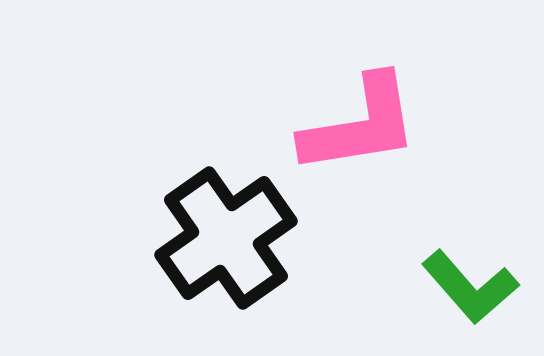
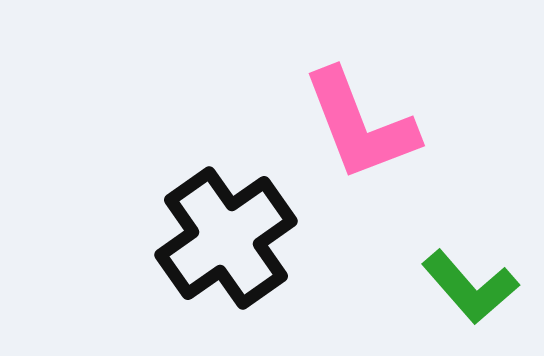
pink L-shape: rotated 78 degrees clockwise
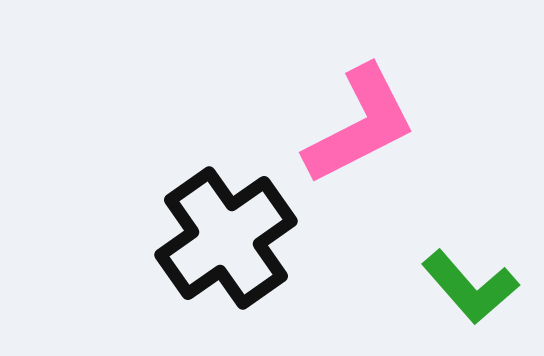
pink L-shape: rotated 96 degrees counterclockwise
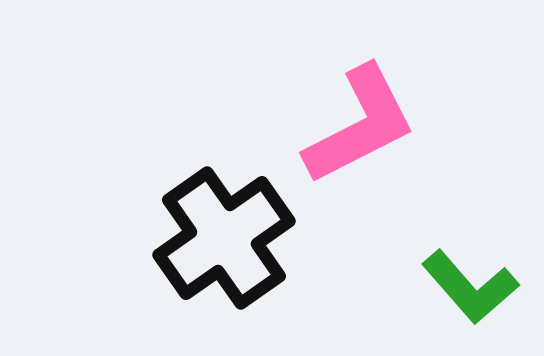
black cross: moved 2 px left
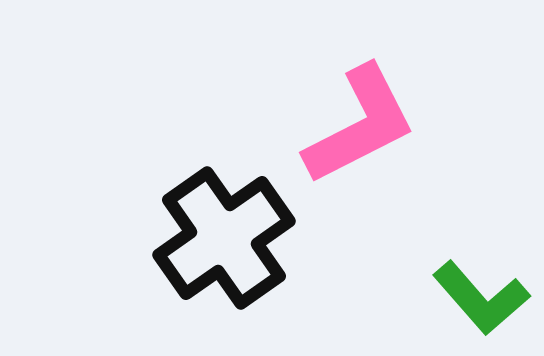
green L-shape: moved 11 px right, 11 px down
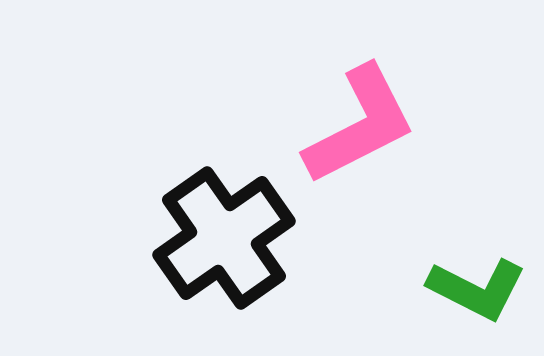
green L-shape: moved 4 px left, 9 px up; rotated 22 degrees counterclockwise
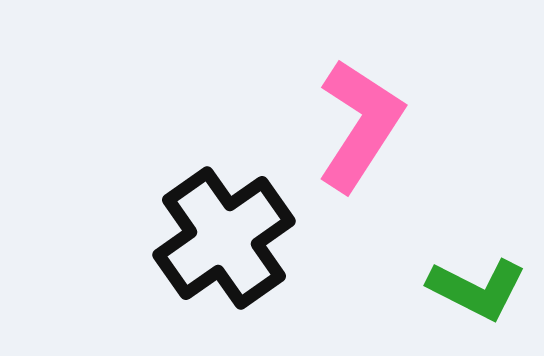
pink L-shape: rotated 30 degrees counterclockwise
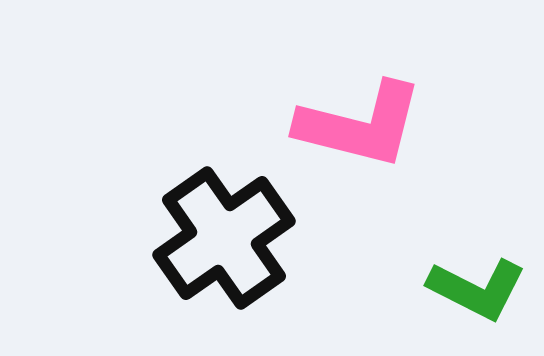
pink L-shape: rotated 71 degrees clockwise
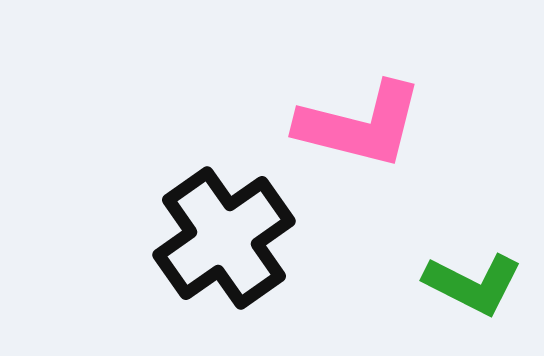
green L-shape: moved 4 px left, 5 px up
